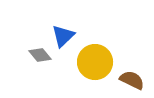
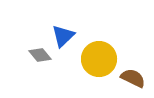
yellow circle: moved 4 px right, 3 px up
brown semicircle: moved 1 px right, 2 px up
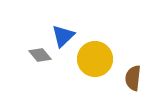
yellow circle: moved 4 px left
brown semicircle: rotated 110 degrees counterclockwise
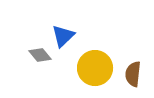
yellow circle: moved 9 px down
brown semicircle: moved 4 px up
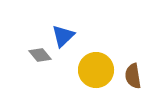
yellow circle: moved 1 px right, 2 px down
brown semicircle: moved 2 px down; rotated 15 degrees counterclockwise
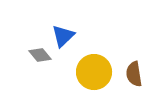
yellow circle: moved 2 px left, 2 px down
brown semicircle: moved 1 px right, 2 px up
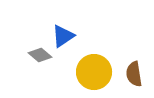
blue triangle: rotated 10 degrees clockwise
gray diamond: rotated 10 degrees counterclockwise
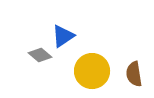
yellow circle: moved 2 px left, 1 px up
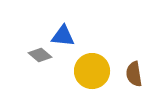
blue triangle: rotated 40 degrees clockwise
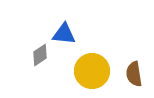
blue triangle: moved 1 px right, 2 px up
gray diamond: rotated 75 degrees counterclockwise
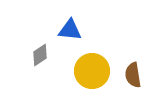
blue triangle: moved 6 px right, 4 px up
brown semicircle: moved 1 px left, 1 px down
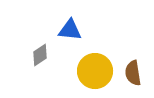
yellow circle: moved 3 px right
brown semicircle: moved 2 px up
